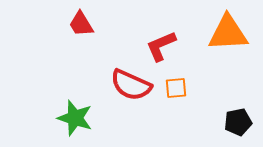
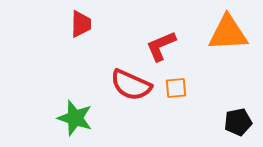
red trapezoid: rotated 148 degrees counterclockwise
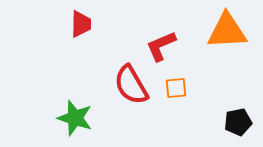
orange triangle: moved 1 px left, 2 px up
red semicircle: rotated 36 degrees clockwise
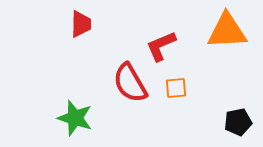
red semicircle: moved 1 px left, 2 px up
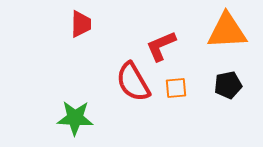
red semicircle: moved 3 px right, 1 px up
green star: rotated 15 degrees counterclockwise
black pentagon: moved 10 px left, 37 px up
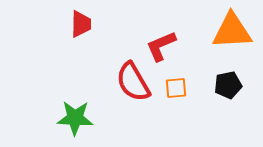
orange triangle: moved 5 px right
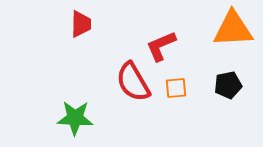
orange triangle: moved 1 px right, 2 px up
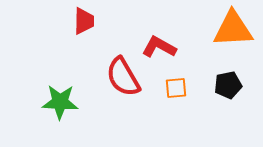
red trapezoid: moved 3 px right, 3 px up
red L-shape: moved 2 px left, 1 px down; rotated 52 degrees clockwise
red semicircle: moved 10 px left, 5 px up
green star: moved 15 px left, 16 px up
